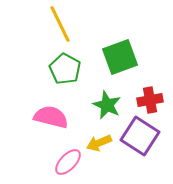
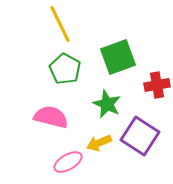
green square: moved 2 px left
red cross: moved 7 px right, 15 px up
green star: moved 1 px up
pink ellipse: rotated 16 degrees clockwise
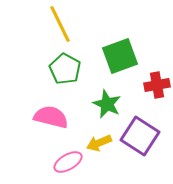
green square: moved 2 px right, 1 px up
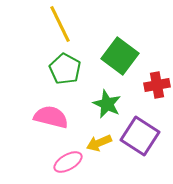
green square: rotated 33 degrees counterclockwise
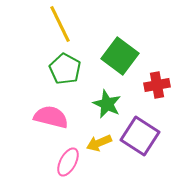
pink ellipse: rotated 32 degrees counterclockwise
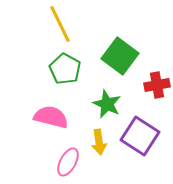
yellow arrow: moved 1 px up; rotated 75 degrees counterclockwise
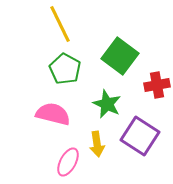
pink semicircle: moved 2 px right, 3 px up
yellow arrow: moved 2 px left, 2 px down
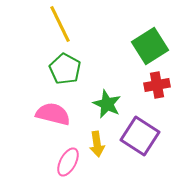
green square: moved 30 px right, 10 px up; rotated 21 degrees clockwise
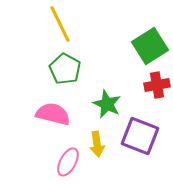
purple square: rotated 12 degrees counterclockwise
